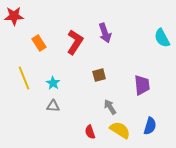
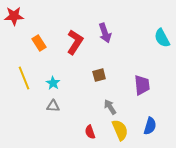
yellow semicircle: rotated 35 degrees clockwise
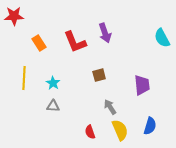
red L-shape: rotated 125 degrees clockwise
yellow line: rotated 25 degrees clockwise
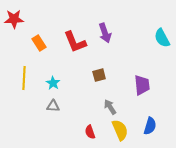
red star: moved 3 px down
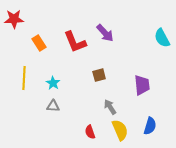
purple arrow: rotated 24 degrees counterclockwise
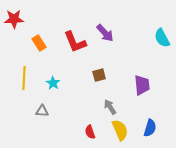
gray triangle: moved 11 px left, 5 px down
blue semicircle: moved 2 px down
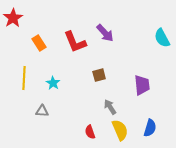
red star: moved 1 px left, 1 px up; rotated 30 degrees counterclockwise
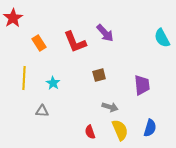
gray arrow: rotated 140 degrees clockwise
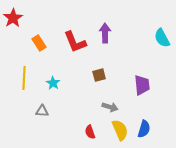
purple arrow: rotated 138 degrees counterclockwise
blue semicircle: moved 6 px left, 1 px down
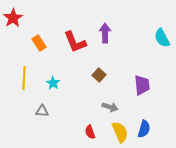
brown square: rotated 32 degrees counterclockwise
yellow semicircle: moved 2 px down
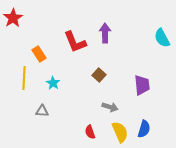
orange rectangle: moved 11 px down
